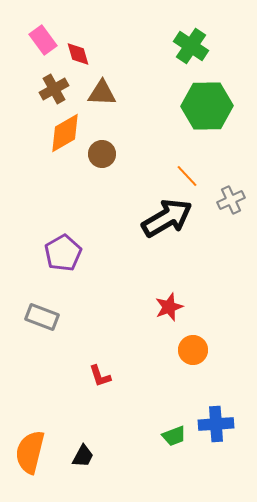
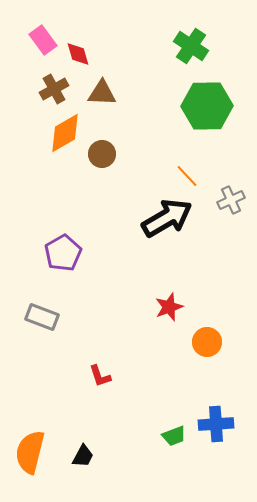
orange circle: moved 14 px right, 8 px up
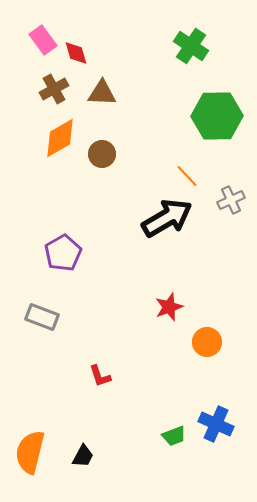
red diamond: moved 2 px left, 1 px up
green hexagon: moved 10 px right, 10 px down
orange diamond: moved 5 px left, 5 px down
blue cross: rotated 28 degrees clockwise
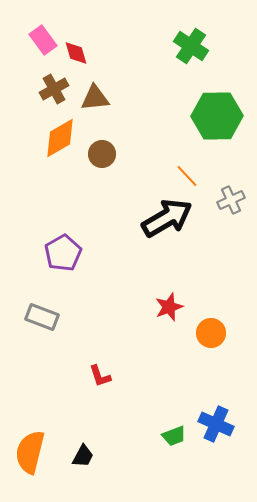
brown triangle: moved 7 px left, 5 px down; rotated 8 degrees counterclockwise
orange circle: moved 4 px right, 9 px up
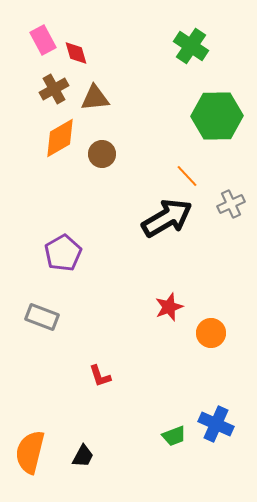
pink rectangle: rotated 8 degrees clockwise
gray cross: moved 4 px down
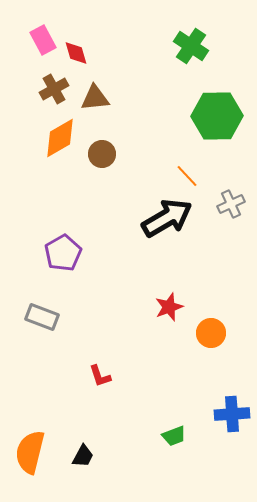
blue cross: moved 16 px right, 10 px up; rotated 28 degrees counterclockwise
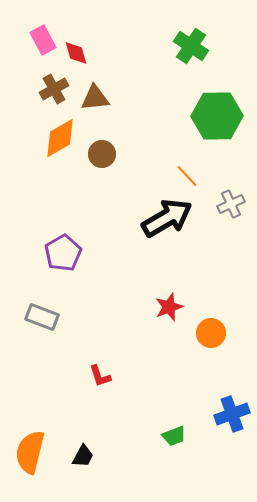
blue cross: rotated 16 degrees counterclockwise
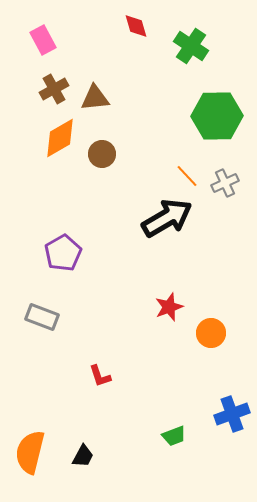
red diamond: moved 60 px right, 27 px up
gray cross: moved 6 px left, 21 px up
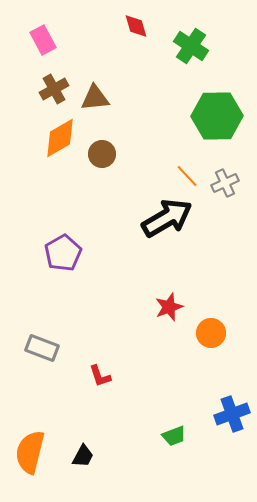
gray rectangle: moved 31 px down
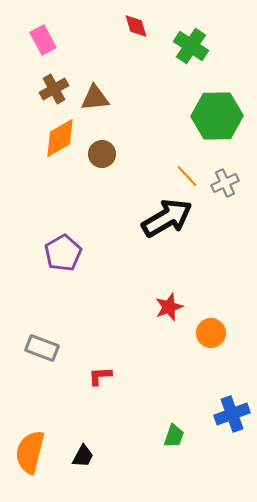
red L-shape: rotated 105 degrees clockwise
green trapezoid: rotated 50 degrees counterclockwise
